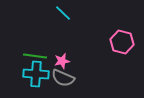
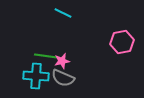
cyan line: rotated 18 degrees counterclockwise
pink hexagon: rotated 25 degrees counterclockwise
green line: moved 11 px right
cyan cross: moved 2 px down
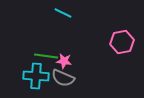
pink star: moved 2 px right; rotated 21 degrees clockwise
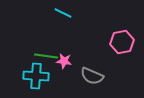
gray semicircle: moved 29 px right, 2 px up
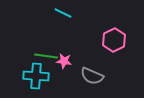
pink hexagon: moved 8 px left, 2 px up; rotated 15 degrees counterclockwise
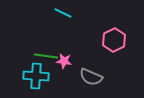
gray semicircle: moved 1 px left, 1 px down
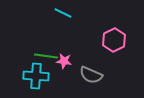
gray semicircle: moved 2 px up
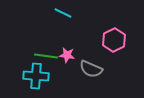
pink star: moved 3 px right, 6 px up
gray semicircle: moved 6 px up
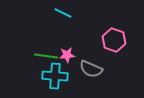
pink hexagon: rotated 15 degrees counterclockwise
pink star: rotated 14 degrees counterclockwise
cyan cross: moved 19 px right
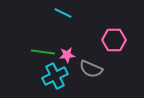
pink hexagon: rotated 20 degrees counterclockwise
green line: moved 3 px left, 4 px up
cyan cross: rotated 30 degrees counterclockwise
